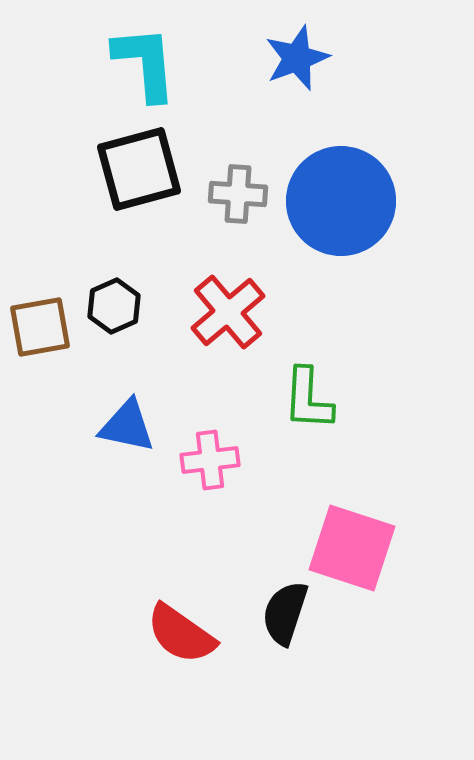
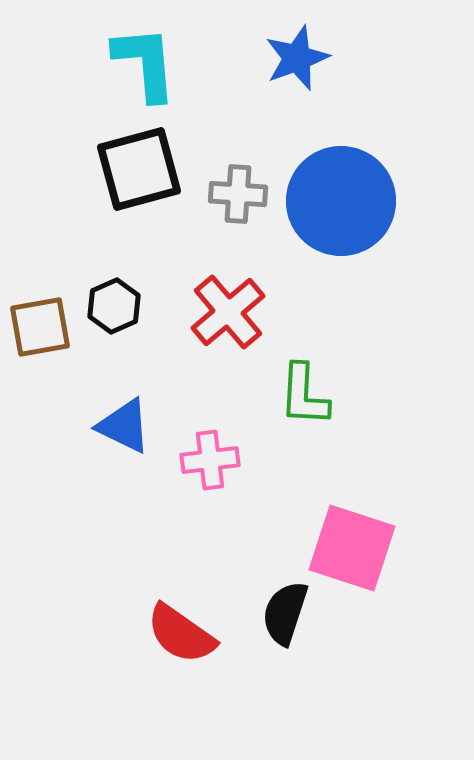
green L-shape: moved 4 px left, 4 px up
blue triangle: moved 3 px left; rotated 14 degrees clockwise
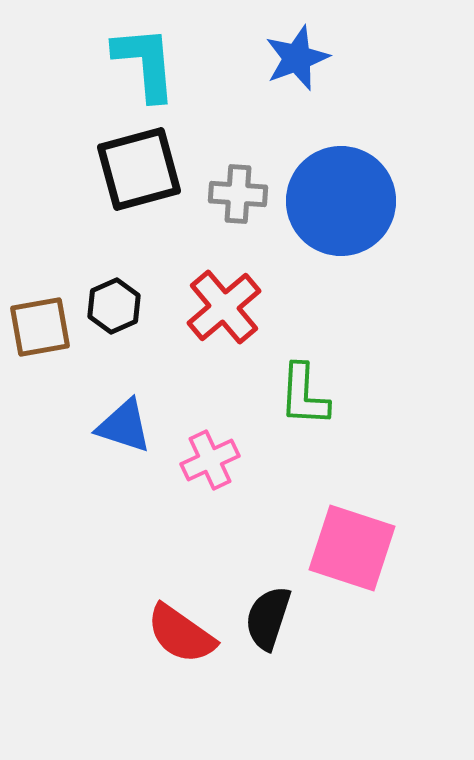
red cross: moved 4 px left, 5 px up
blue triangle: rotated 8 degrees counterclockwise
pink cross: rotated 18 degrees counterclockwise
black semicircle: moved 17 px left, 5 px down
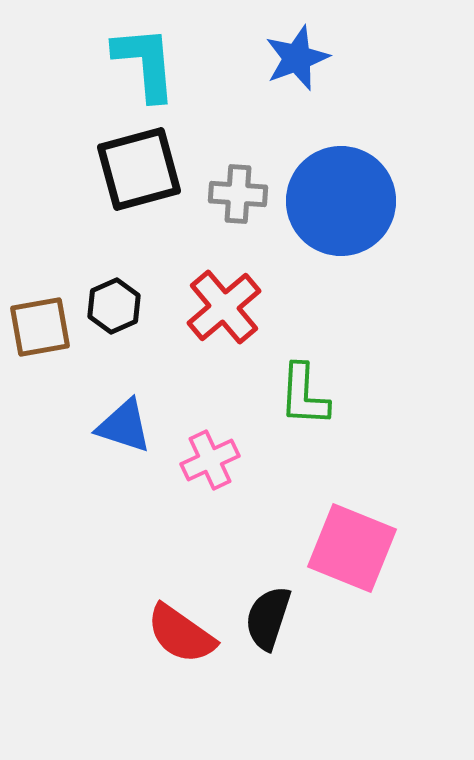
pink square: rotated 4 degrees clockwise
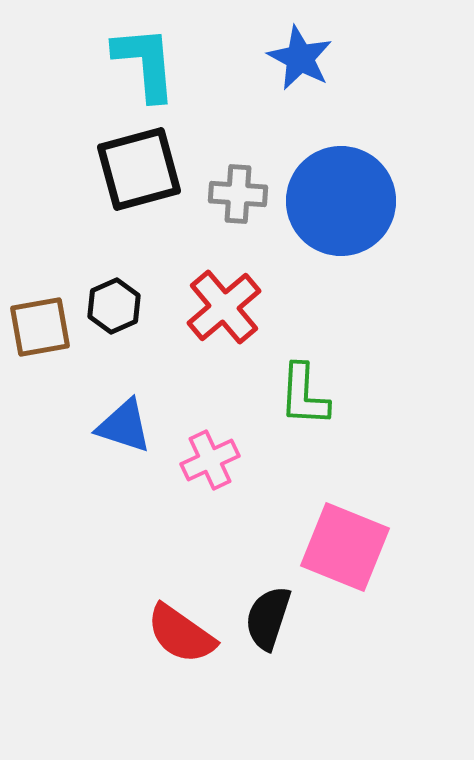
blue star: moved 3 px right; rotated 24 degrees counterclockwise
pink square: moved 7 px left, 1 px up
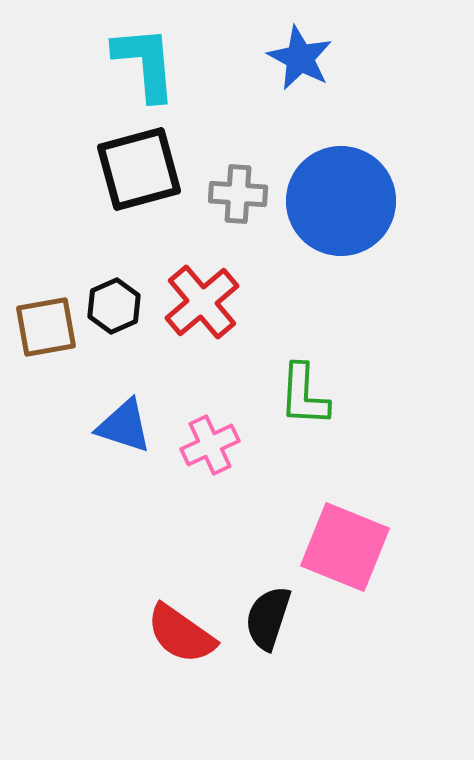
red cross: moved 22 px left, 5 px up
brown square: moved 6 px right
pink cross: moved 15 px up
